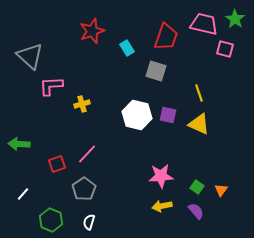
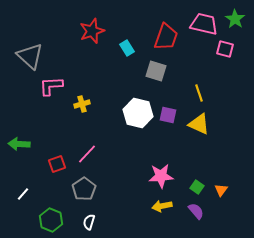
white hexagon: moved 1 px right, 2 px up
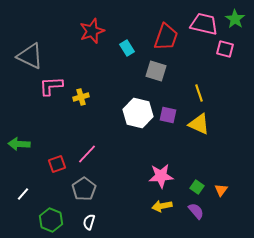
gray triangle: rotated 16 degrees counterclockwise
yellow cross: moved 1 px left, 7 px up
